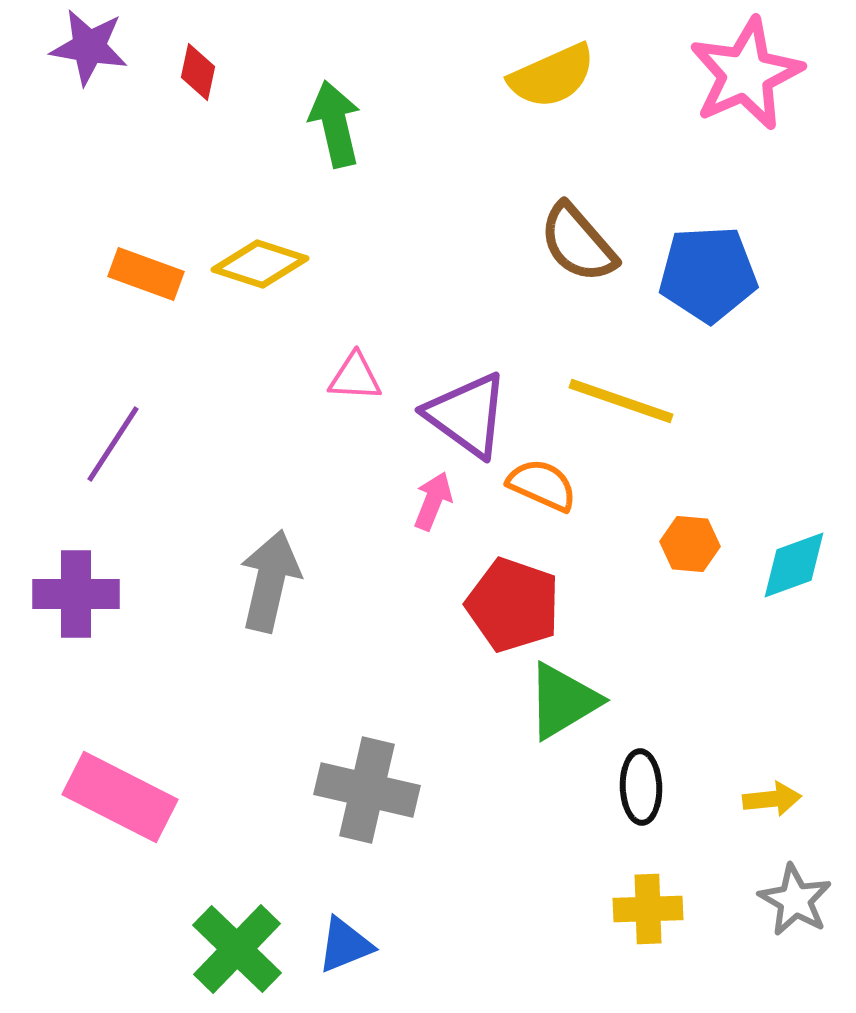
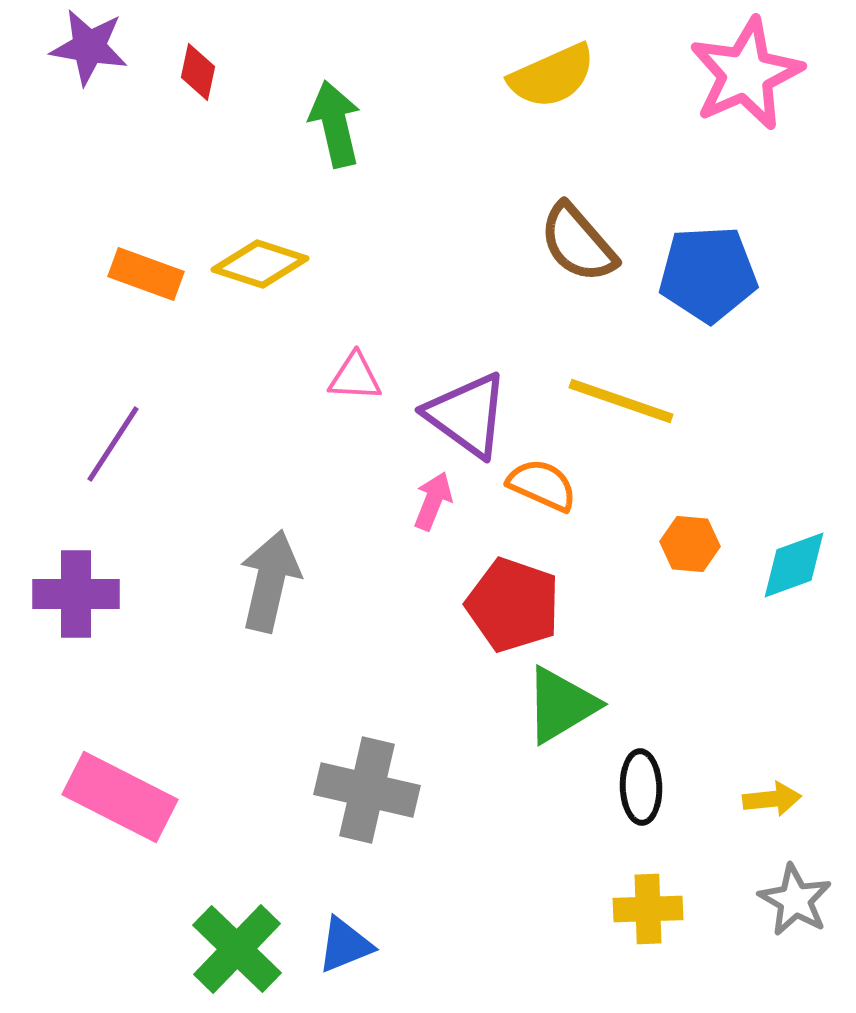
green triangle: moved 2 px left, 4 px down
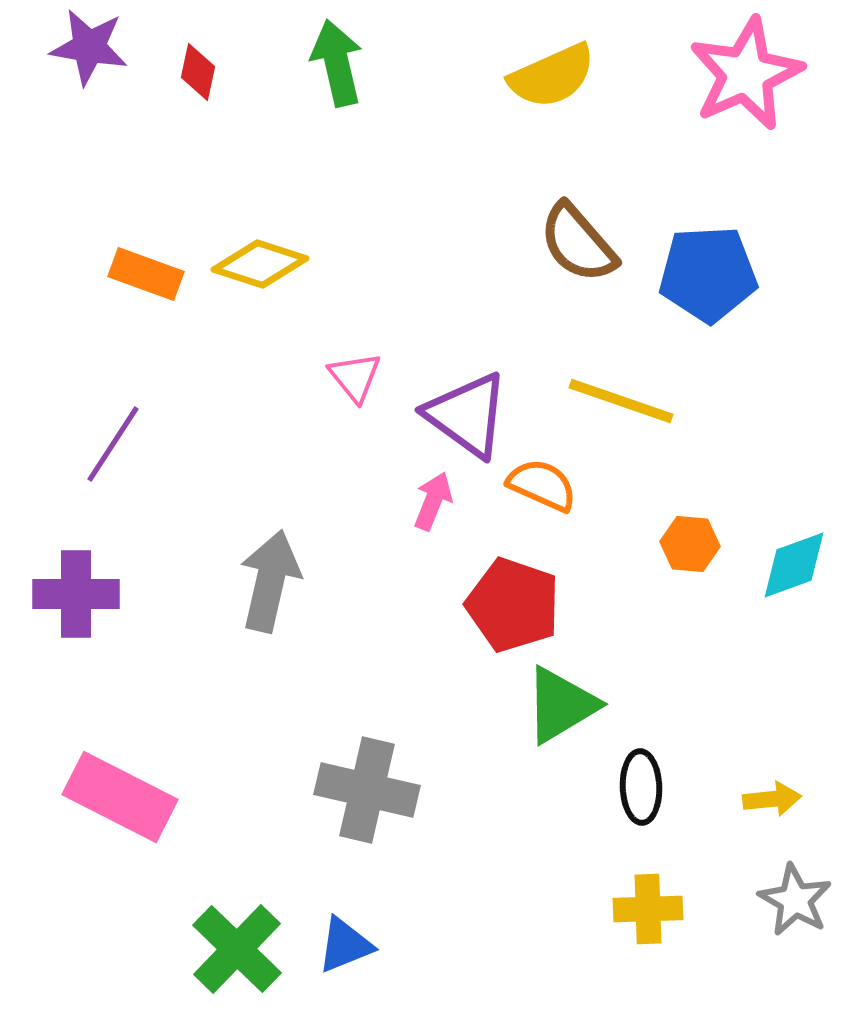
green arrow: moved 2 px right, 61 px up
pink triangle: rotated 48 degrees clockwise
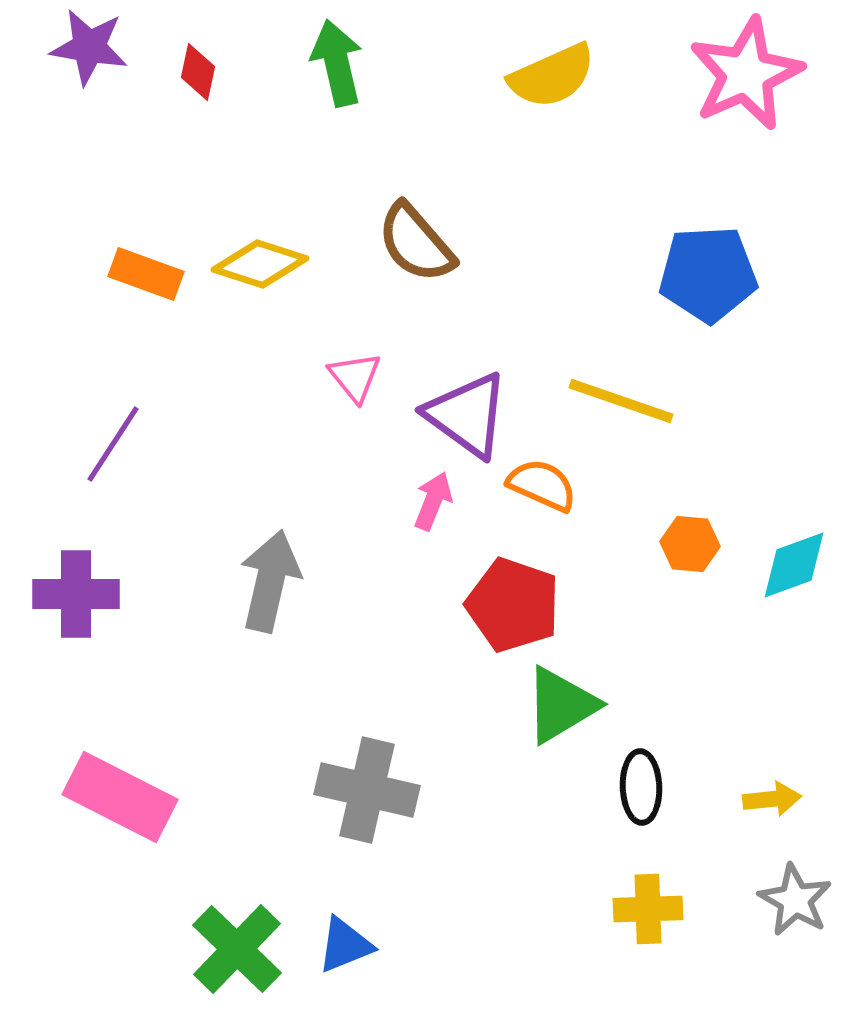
brown semicircle: moved 162 px left
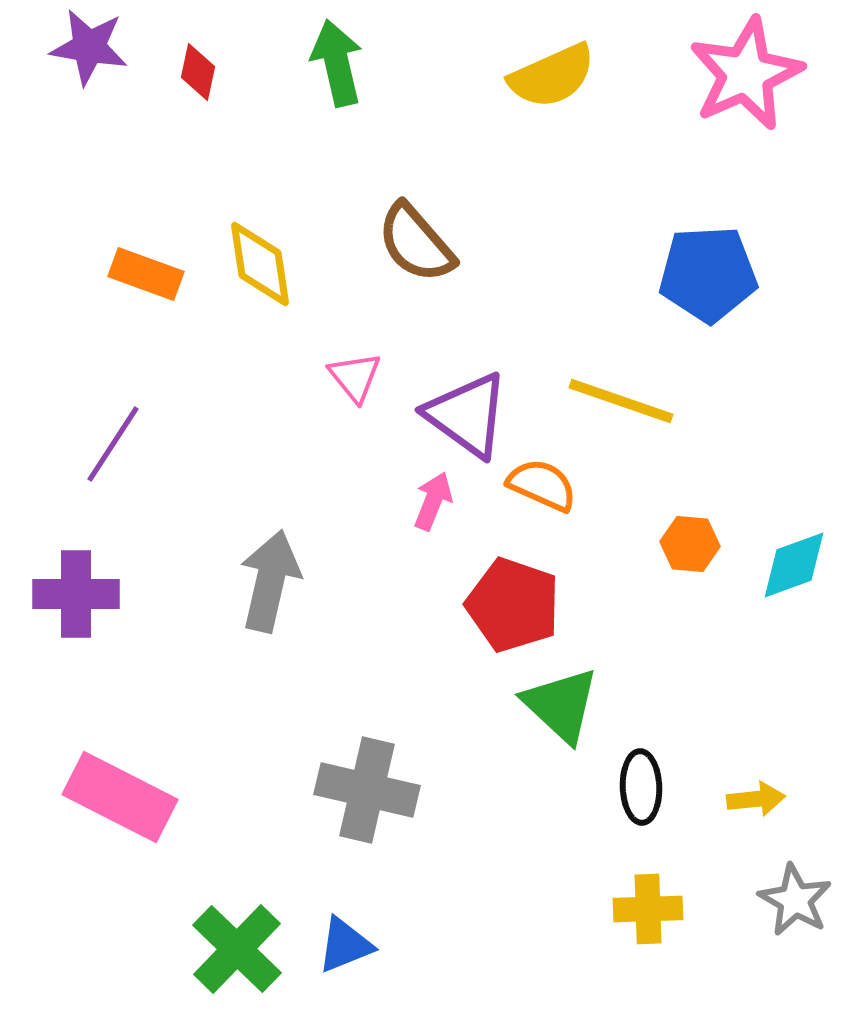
yellow diamond: rotated 64 degrees clockwise
green triangle: rotated 46 degrees counterclockwise
yellow arrow: moved 16 px left
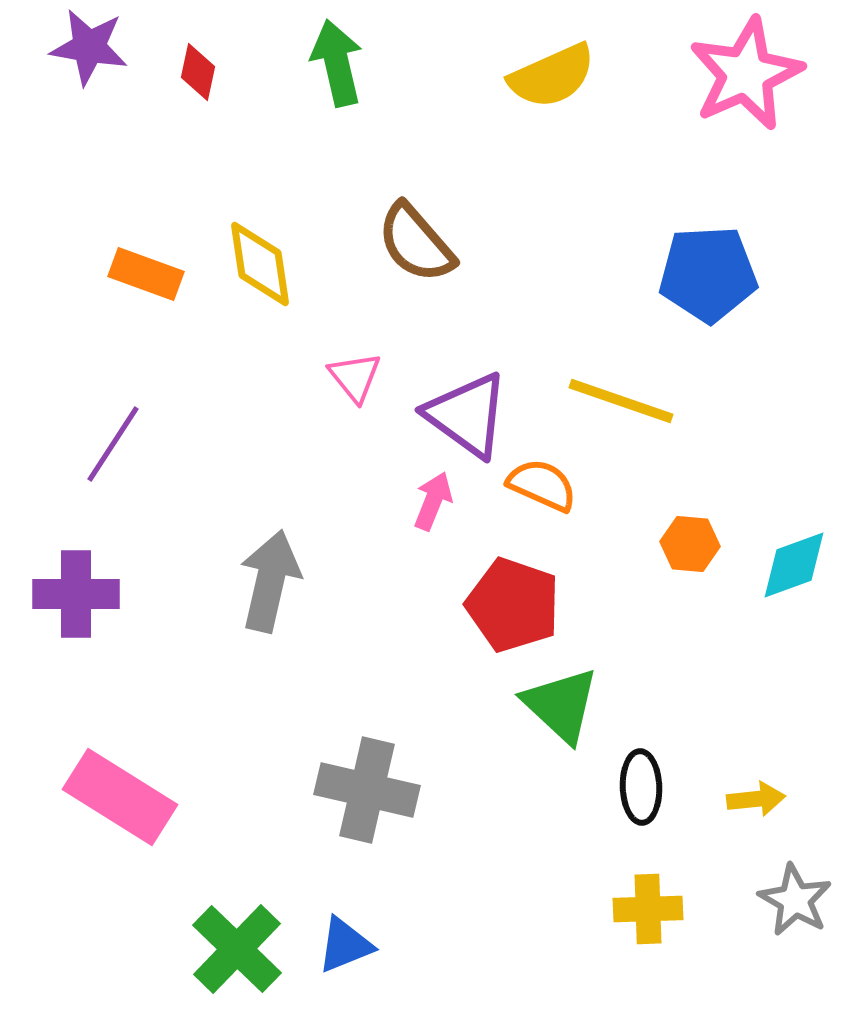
pink rectangle: rotated 5 degrees clockwise
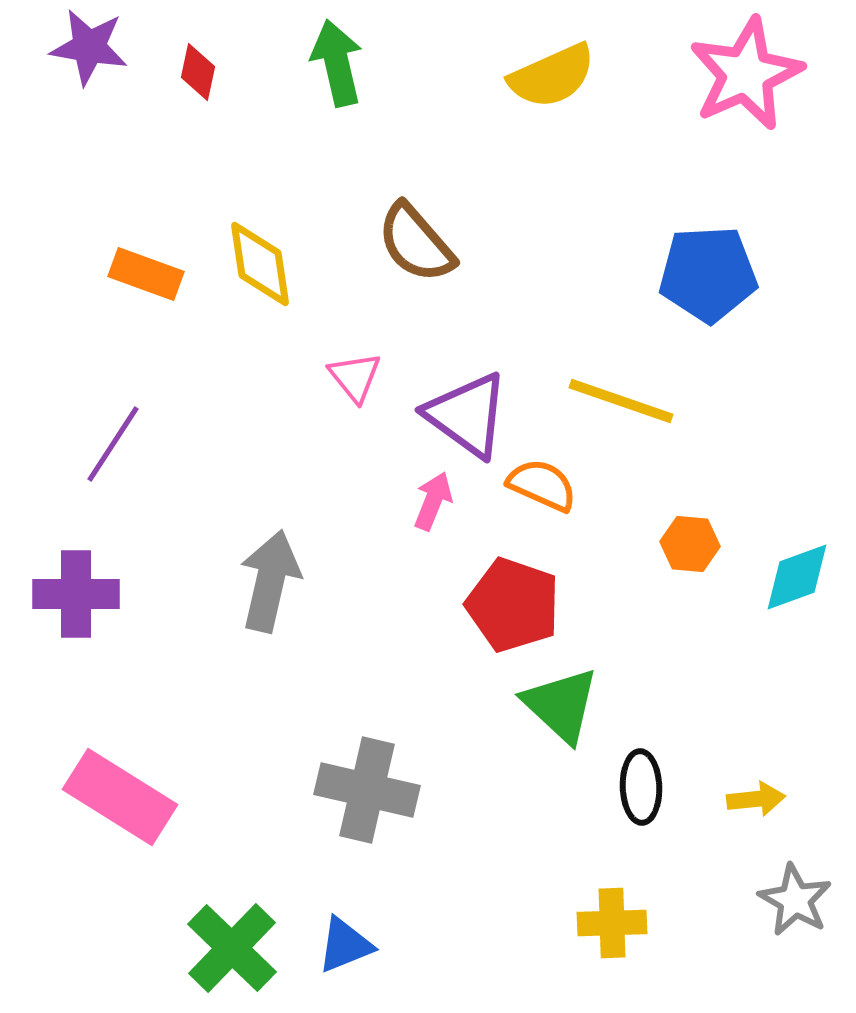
cyan diamond: moved 3 px right, 12 px down
yellow cross: moved 36 px left, 14 px down
green cross: moved 5 px left, 1 px up
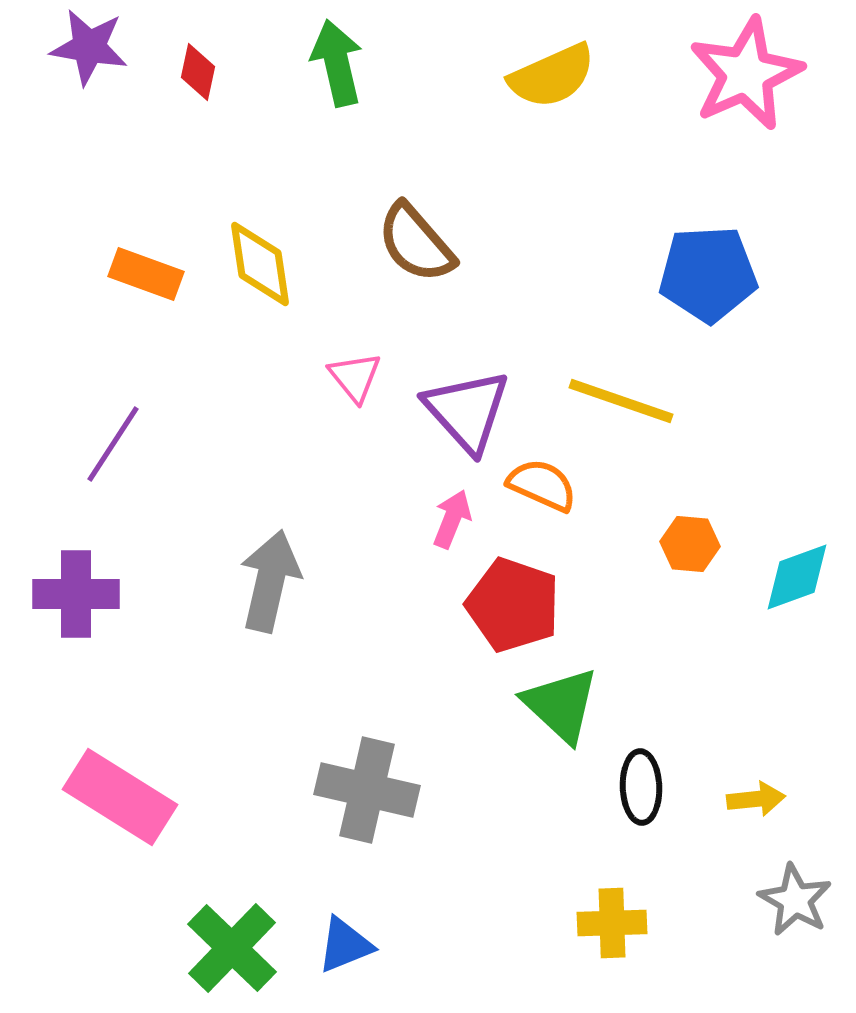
purple triangle: moved 4 px up; rotated 12 degrees clockwise
pink arrow: moved 19 px right, 18 px down
